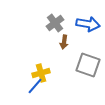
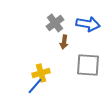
gray square: rotated 15 degrees counterclockwise
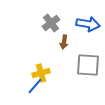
gray cross: moved 4 px left
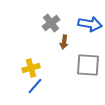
blue arrow: moved 2 px right
yellow cross: moved 10 px left, 5 px up
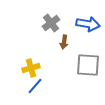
blue arrow: moved 2 px left
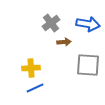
brown arrow: rotated 104 degrees counterclockwise
yellow cross: rotated 12 degrees clockwise
blue line: moved 2 px down; rotated 24 degrees clockwise
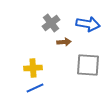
yellow cross: moved 2 px right
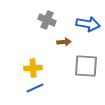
gray cross: moved 4 px left, 3 px up; rotated 30 degrees counterclockwise
gray square: moved 2 px left, 1 px down
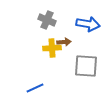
yellow cross: moved 19 px right, 20 px up
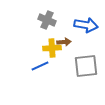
blue arrow: moved 2 px left, 1 px down
gray square: rotated 10 degrees counterclockwise
blue line: moved 5 px right, 22 px up
